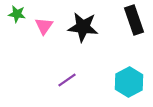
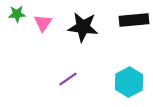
green star: rotated 12 degrees counterclockwise
black rectangle: rotated 76 degrees counterclockwise
pink triangle: moved 1 px left, 3 px up
purple line: moved 1 px right, 1 px up
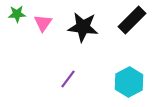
black rectangle: moved 2 px left; rotated 40 degrees counterclockwise
purple line: rotated 18 degrees counterclockwise
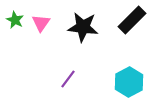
green star: moved 2 px left, 6 px down; rotated 30 degrees clockwise
pink triangle: moved 2 px left
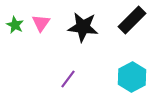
green star: moved 5 px down
cyan hexagon: moved 3 px right, 5 px up
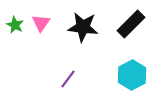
black rectangle: moved 1 px left, 4 px down
cyan hexagon: moved 2 px up
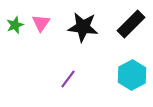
green star: rotated 24 degrees clockwise
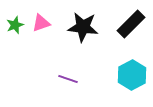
pink triangle: rotated 36 degrees clockwise
purple line: rotated 72 degrees clockwise
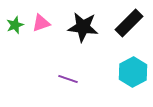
black rectangle: moved 2 px left, 1 px up
cyan hexagon: moved 1 px right, 3 px up
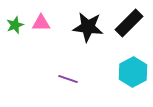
pink triangle: rotated 18 degrees clockwise
black star: moved 5 px right
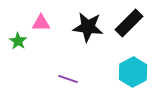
green star: moved 3 px right, 16 px down; rotated 18 degrees counterclockwise
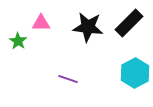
cyan hexagon: moved 2 px right, 1 px down
